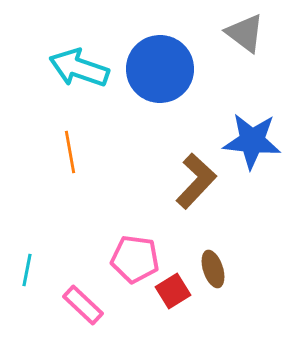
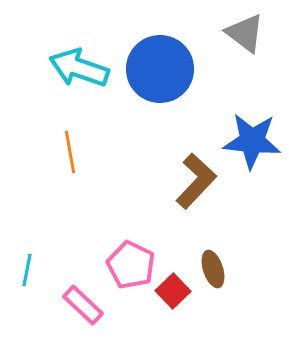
pink pentagon: moved 4 px left, 6 px down; rotated 18 degrees clockwise
red square: rotated 12 degrees counterclockwise
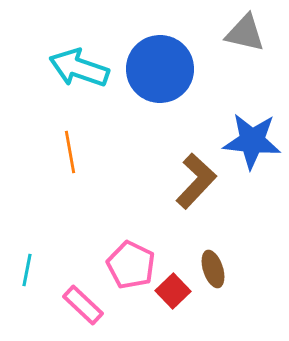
gray triangle: rotated 24 degrees counterclockwise
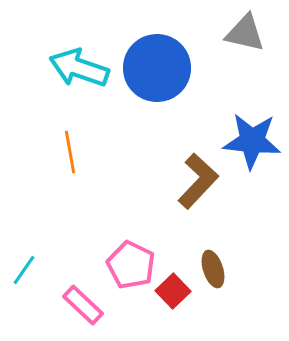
blue circle: moved 3 px left, 1 px up
brown L-shape: moved 2 px right
cyan line: moved 3 px left; rotated 24 degrees clockwise
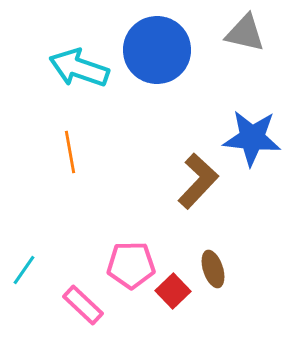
blue circle: moved 18 px up
blue star: moved 3 px up
pink pentagon: rotated 27 degrees counterclockwise
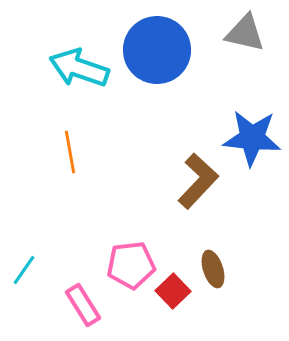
pink pentagon: rotated 6 degrees counterclockwise
pink rectangle: rotated 15 degrees clockwise
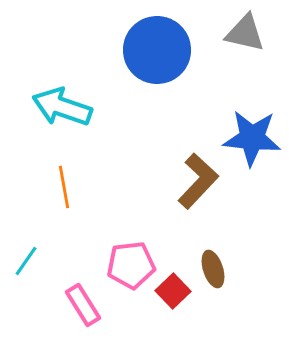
cyan arrow: moved 17 px left, 39 px down
orange line: moved 6 px left, 35 px down
cyan line: moved 2 px right, 9 px up
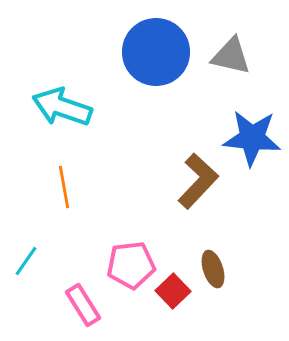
gray triangle: moved 14 px left, 23 px down
blue circle: moved 1 px left, 2 px down
